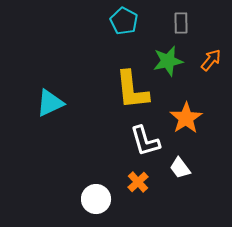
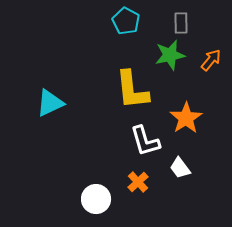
cyan pentagon: moved 2 px right
green star: moved 2 px right, 6 px up
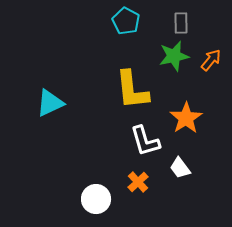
green star: moved 4 px right, 1 px down
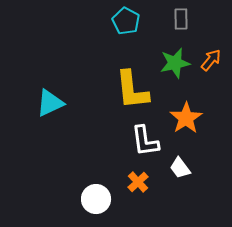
gray rectangle: moved 4 px up
green star: moved 1 px right, 7 px down
white L-shape: rotated 8 degrees clockwise
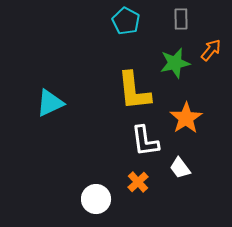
orange arrow: moved 10 px up
yellow L-shape: moved 2 px right, 1 px down
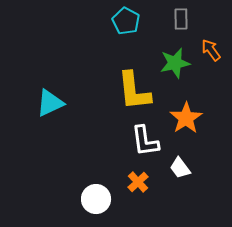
orange arrow: rotated 75 degrees counterclockwise
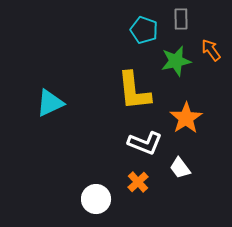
cyan pentagon: moved 18 px right, 9 px down; rotated 8 degrees counterclockwise
green star: moved 1 px right, 2 px up
white L-shape: moved 2 px down; rotated 60 degrees counterclockwise
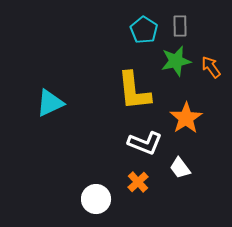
gray rectangle: moved 1 px left, 7 px down
cyan pentagon: rotated 12 degrees clockwise
orange arrow: moved 17 px down
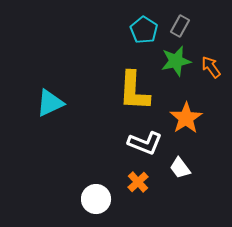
gray rectangle: rotated 30 degrees clockwise
yellow L-shape: rotated 9 degrees clockwise
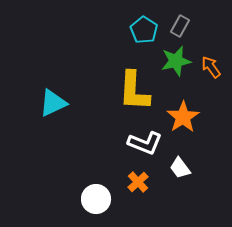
cyan triangle: moved 3 px right
orange star: moved 3 px left, 1 px up
